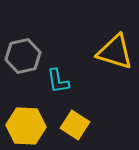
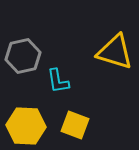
yellow square: rotated 12 degrees counterclockwise
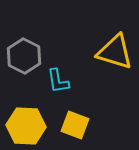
gray hexagon: moved 1 px right; rotated 20 degrees counterclockwise
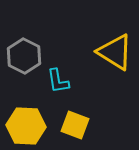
yellow triangle: rotated 15 degrees clockwise
